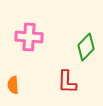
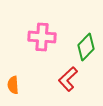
pink cross: moved 13 px right
red L-shape: moved 1 px right, 3 px up; rotated 45 degrees clockwise
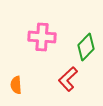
orange semicircle: moved 3 px right
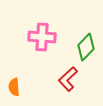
orange semicircle: moved 2 px left, 2 px down
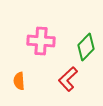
pink cross: moved 1 px left, 4 px down
orange semicircle: moved 5 px right, 6 px up
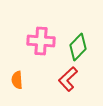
green diamond: moved 8 px left
orange semicircle: moved 2 px left, 1 px up
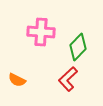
pink cross: moved 9 px up
orange semicircle: rotated 60 degrees counterclockwise
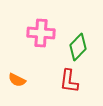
pink cross: moved 1 px down
red L-shape: moved 1 px right, 2 px down; rotated 40 degrees counterclockwise
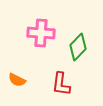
red L-shape: moved 8 px left, 3 px down
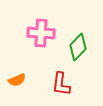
orange semicircle: rotated 48 degrees counterclockwise
